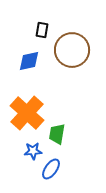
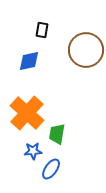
brown circle: moved 14 px right
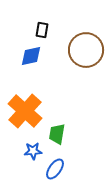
blue diamond: moved 2 px right, 5 px up
orange cross: moved 2 px left, 2 px up
blue ellipse: moved 4 px right
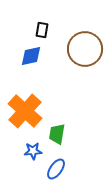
brown circle: moved 1 px left, 1 px up
blue ellipse: moved 1 px right
